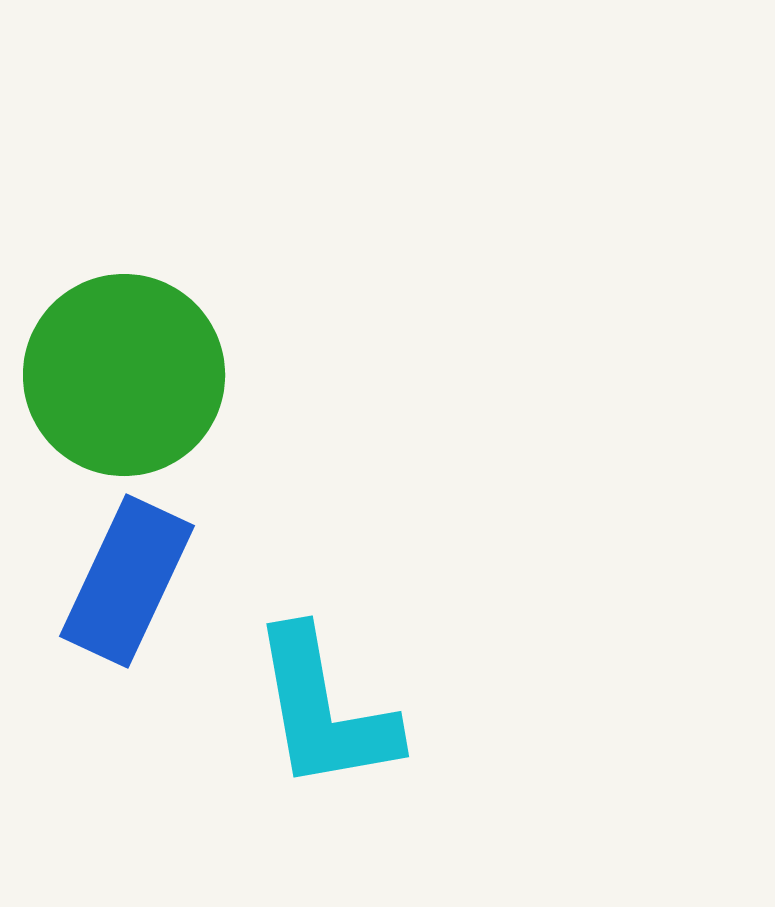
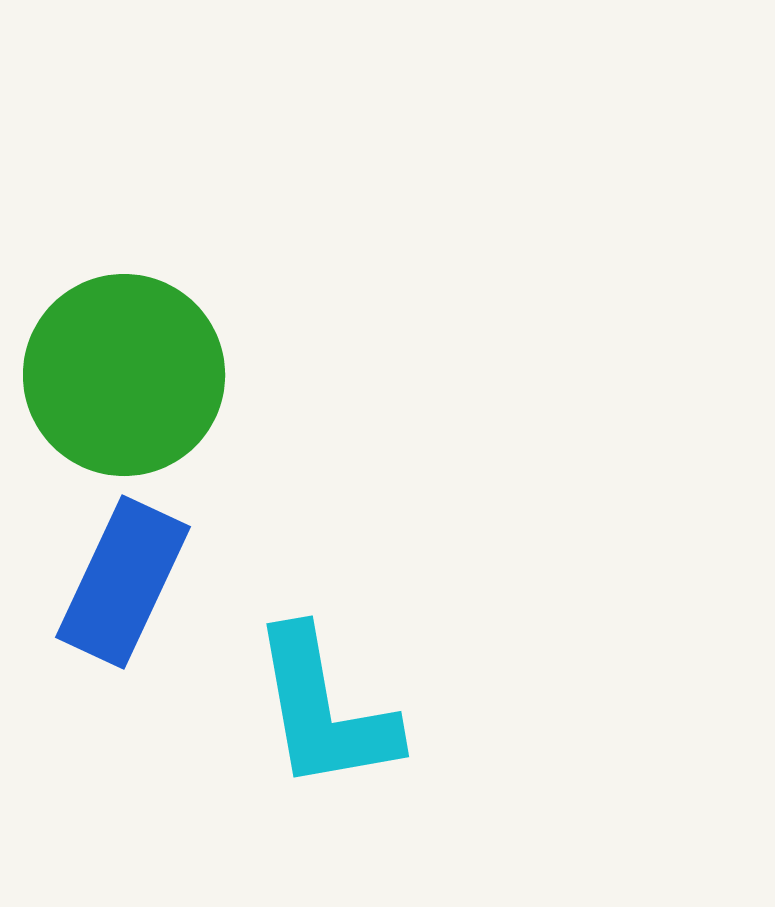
blue rectangle: moved 4 px left, 1 px down
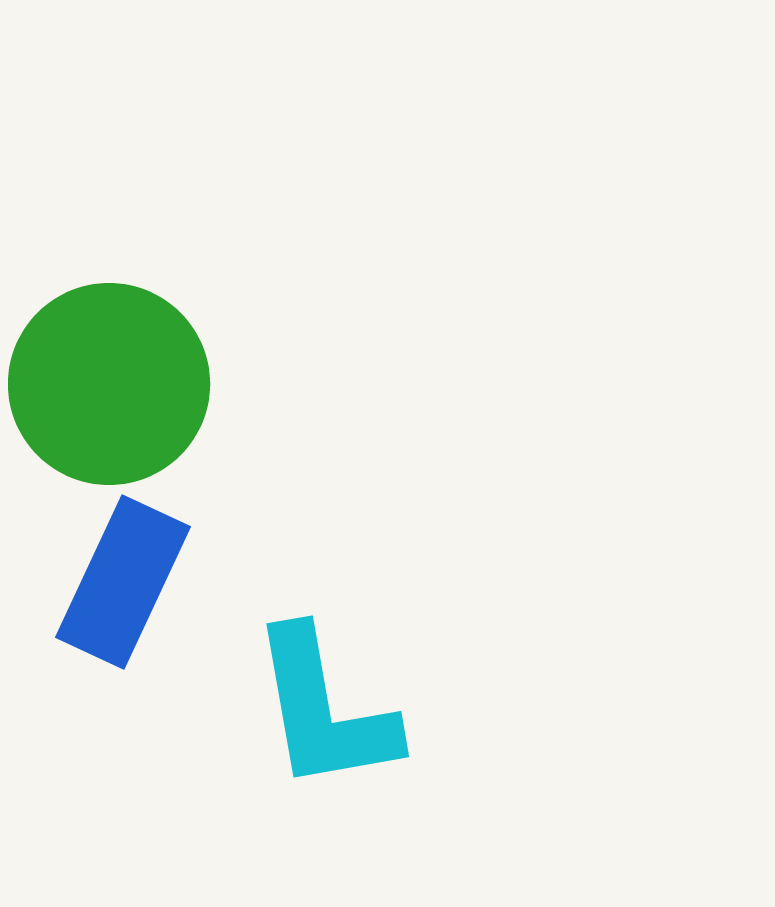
green circle: moved 15 px left, 9 px down
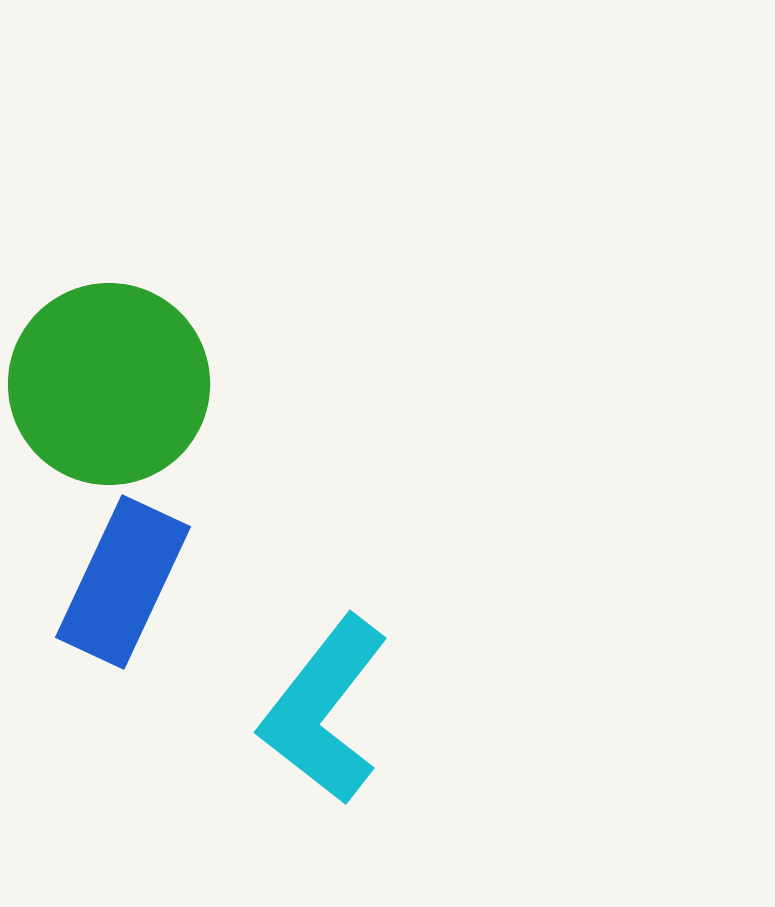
cyan L-shape: rotated 48 degrees clockwise
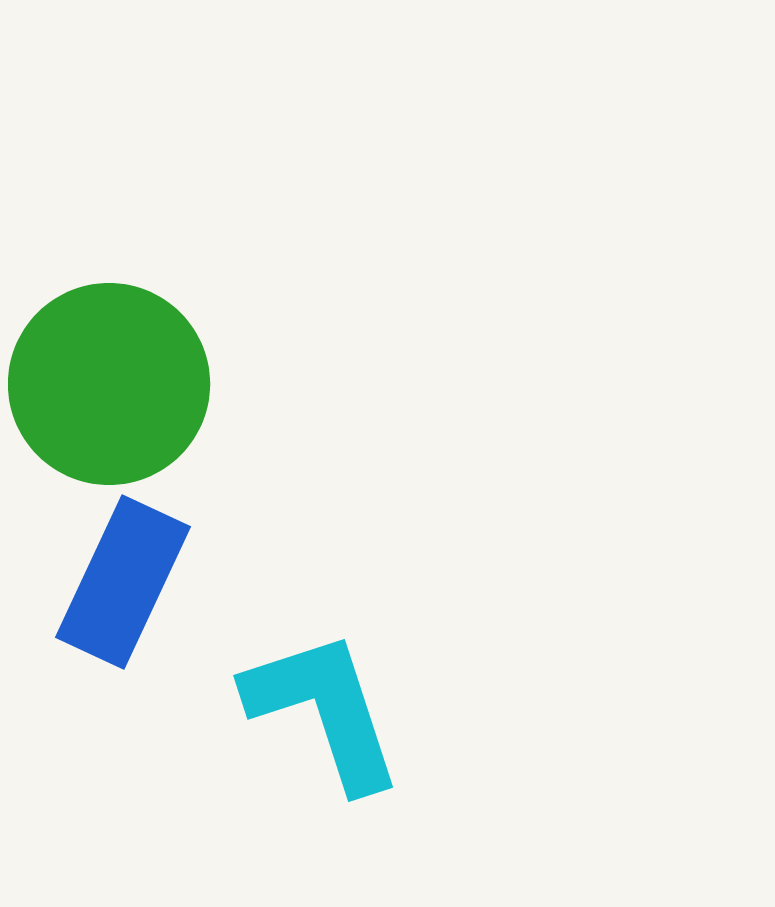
cyan L-shape: rotated 124 degrees clockwise
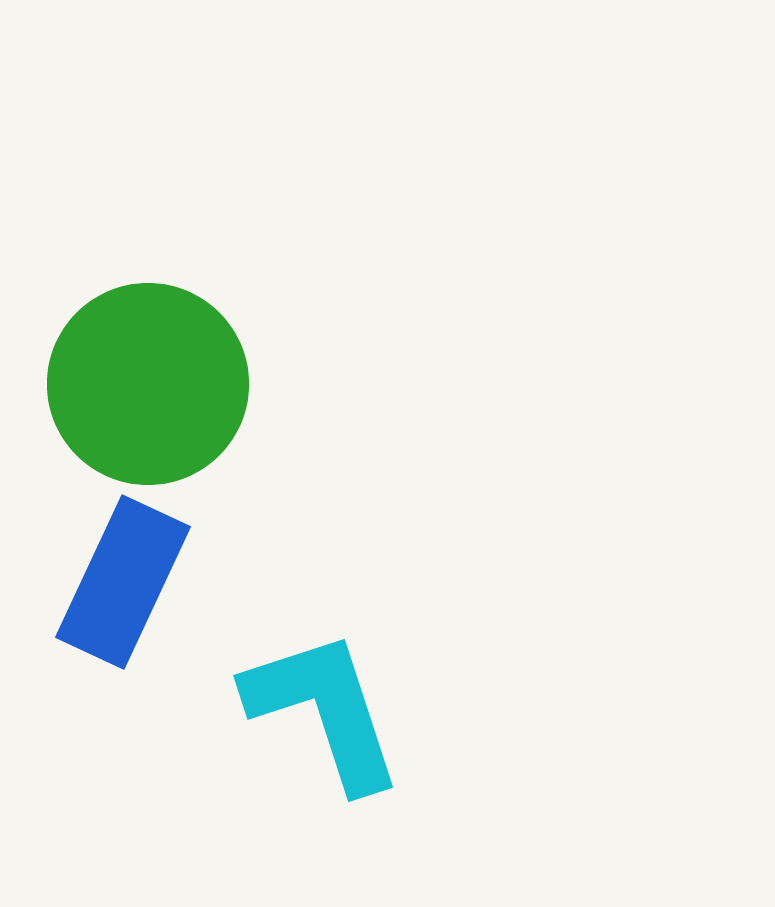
green circle: moved 39 px right
